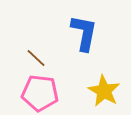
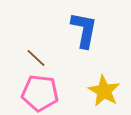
blue L-shape: moved 3 px up
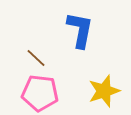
blue L-shape: moved 4 px left
yellow star: rotated 24 degrees clockwise
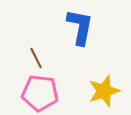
blue L-shape: moved 3 px up
brown line: rotated 20 degrees clockwise
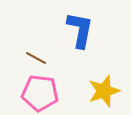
blue L-shape: moved 3 px down
brown line: rotated 35 degrees counterclockwise
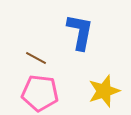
blue L-shape: moved 2 px down
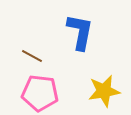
brown line: moved 4 px left, 2 px up
yellow star: rotated 8 degrees clockwise
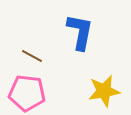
pink pentagon: moved 13 px left
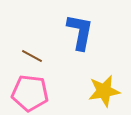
pink pentagon: moved 3 px right
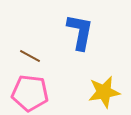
brown line: moved 2 px left
yellow star: moved 1 px down
